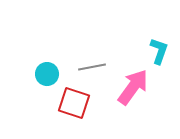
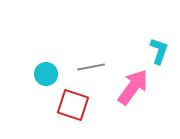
gray line: moved 1 px left
cyan circle: moved 1 px left
red square: moved 1 px left, 2 px down
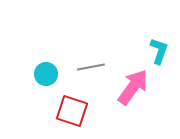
red square: moved 1 px left, 6 px down
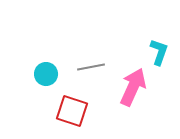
cyan L-shape: moved 1 px down
pink arrow: rotated 12 degrees counterclockwise
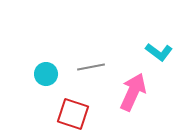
cyan L-shape: rotated 108 degrees clockwise
pink arrow: moved 5 px down
red square: moved 1 px right, 3 px down
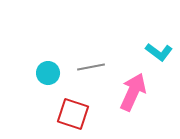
cyan circle: moved 2 px right, 1 px up
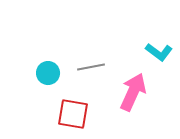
red square: rotated 8 degrees counterclockwise
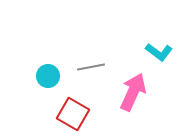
cyan circle: moved 3 px down
red square: rotated 20 degrees clockwise
